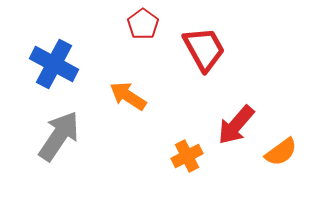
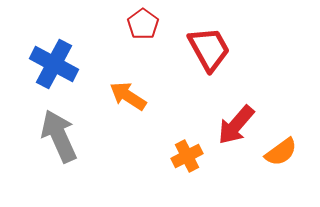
red trapezoid: moved 5 px right
gray arrow: rotated 58 degrees counterclockwise
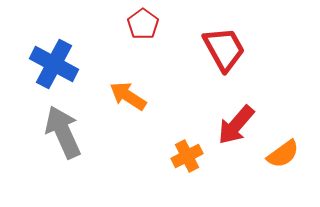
red trapezoid: moved 15 px right
gray arrow: moved 4 px right, 4 px up
orange semicircle: moved 2 px right, 2 px down
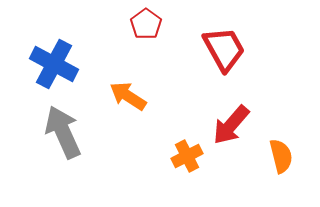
red pentagon: moved 3 px right
red arrow: moved 5 px left
orange semicircle: moved 2 px left, 2 px down; rotated 68 degrees counterclockwise
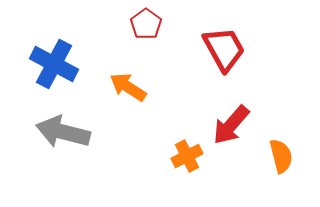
orange arrow: moved 9 px up
gray arrow: rotated 52 degrees counterclockwise
